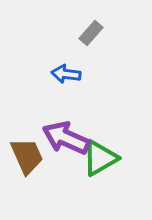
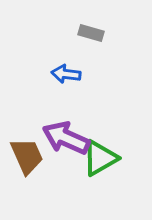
gray rectangle: rotated 65 degrees clockwise
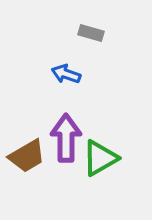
blue arrow: rotated 12 degrees clockwise
purple arrow: rotated 66 degrees clockwise
brown trapezoid: rotated 84 degrees clockwise
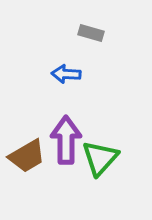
blue arrow: rotated 16 degrees counterclockwise
purple arrow: moved 2 px down
green triangle: rotated 18 degrees counterclockwise
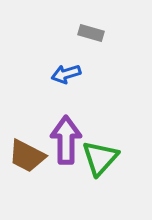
blue arrow: rotated 20 degrees counterclockwise
brown trapezoid: rotated 57 degrees clockwise
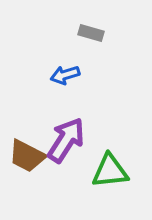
blue arrow: moved 1 px left, 1 px down
purple arrow: rotated 33 degrees clockwise
green triangle: moved 10 px right, 13 px down; rotated 42 degrees clockwise
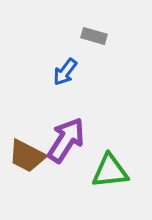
gray rectangle: moved 3 px right, 3 px down
blue arrow: moved 3 px up; rotated 36 degrees counterclockwise
